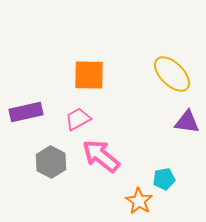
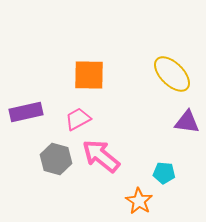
gray hexagon: moved 5 px right, 3 px up; rotated 12 degrees counterclockwise
cyan pentagon: moved 6 px up; rotated 15 degrees clockwise
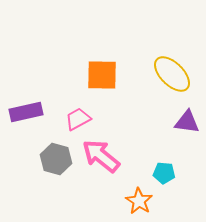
orange square: moved 13 px right
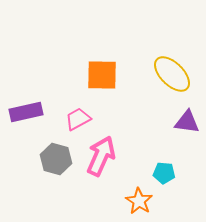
pink arrow: rotated 75 degrees clockwise
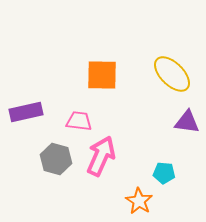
pink trapezoid: moved 1 px right, 2 px down; rotated 36 degrees clockwise
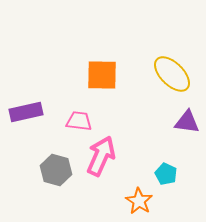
gray hexagon: moved 11 px down
cyan pentagon: moved 2 px right, 1 px down; rotated 20 degrees clockwise
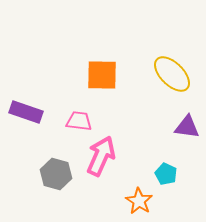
purple rectangle: rotated 32 degrees clockwise
purple triangle: moved 5 px down
gray hexagon: moved 4 px down
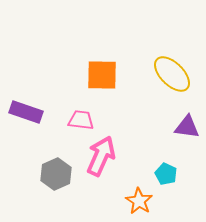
pink trapezoid: moved 2 px right, 1 px up
gray hexagon: rotated 20 degrees clockwise
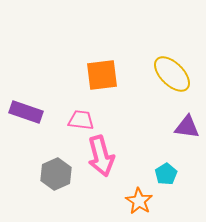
orange square: rotated 8 degrees counterclockwise
pink arrow: rotated 141 degrees clockwise
cyan pentagon: rotated 15 degrees clockwise
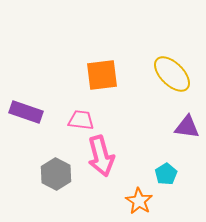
gray hexagon: rotated 8 degrees counterclockwise
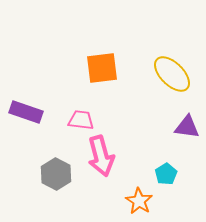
orange square: moved 7 px up
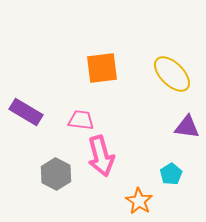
purple rectangle: rotated 12 degrees clockwise
cyan pentagon: moved 5 px right
